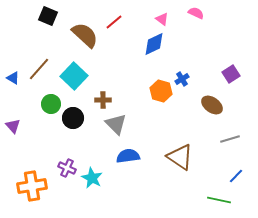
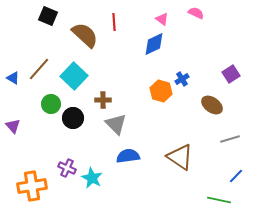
red line: rotated 54 degrees counterclockwise
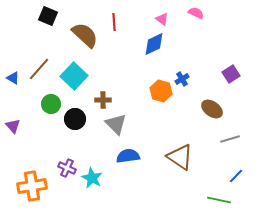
brown ellipse: moved 4 px down
black circle: moved 2 px right, 1 px down
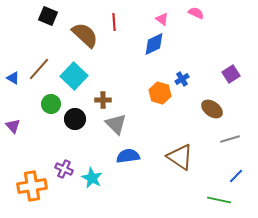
orange hexagon: moved 1 px left, 2 px down
purple cross: moved 3 px left, 1 px down
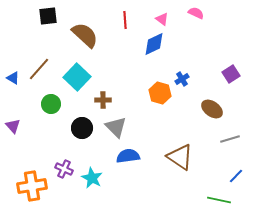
black square: rotated 30 degrees counterclockwise
red line: moved 11 px right, 2 px up
cyan square: moved 3 px right, 1 px down
black circle: moved 7 px right, 9 px down
gray triangle: moved 3 px down
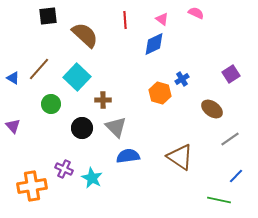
gray line: rotated 18 degrees counterclockwise
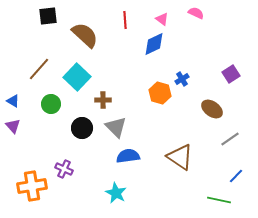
blue triangle: moved 23 px down
cyan star: moved 24 px right, 15 px down
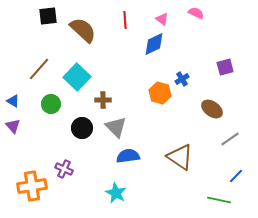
brown semicircle: moved 2 px left, 5 px up
purple square: moved 6 px left, 7 px up; rotated 18 degrees clockwise
